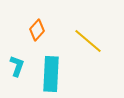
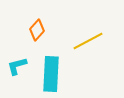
yellow line: rotated 68 degrees counterclockwise
cyan L-shape: rotated 125 degrees counterclockwise
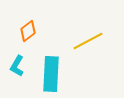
orange diamond: moved 9 px left, 1 px down; rotated 10 degrees clockwise
cyan L-shape: rotated 45 degrees counterclockwise
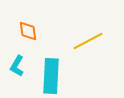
orange diamond: rotated 60 degrees counterclockwise
cyan rectangle: moved 2 px down
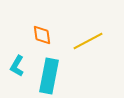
orange diamond: moved 14 px right, 4 px down
cyan rectangle: moved 2 px left; rotated 8 degrees clockwise
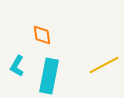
yellow line: moved 16 px right, 24 px down
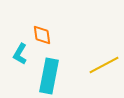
cyan L-shape: moved 3 px right, 12 px up
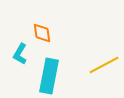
orange diamond: moved 2 px up
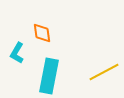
cyan L-shape: moved 3 px left, 1 px up
yellow line: moved 7 px down
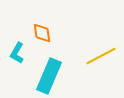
yellow line: moved 3 px left, 16 px up
cyan rectangle: rotated 12 degrees clockwise
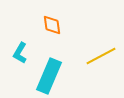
orange diamond: moved 10 px right, 8 px up
cyan L-shape: moved 3 px right
